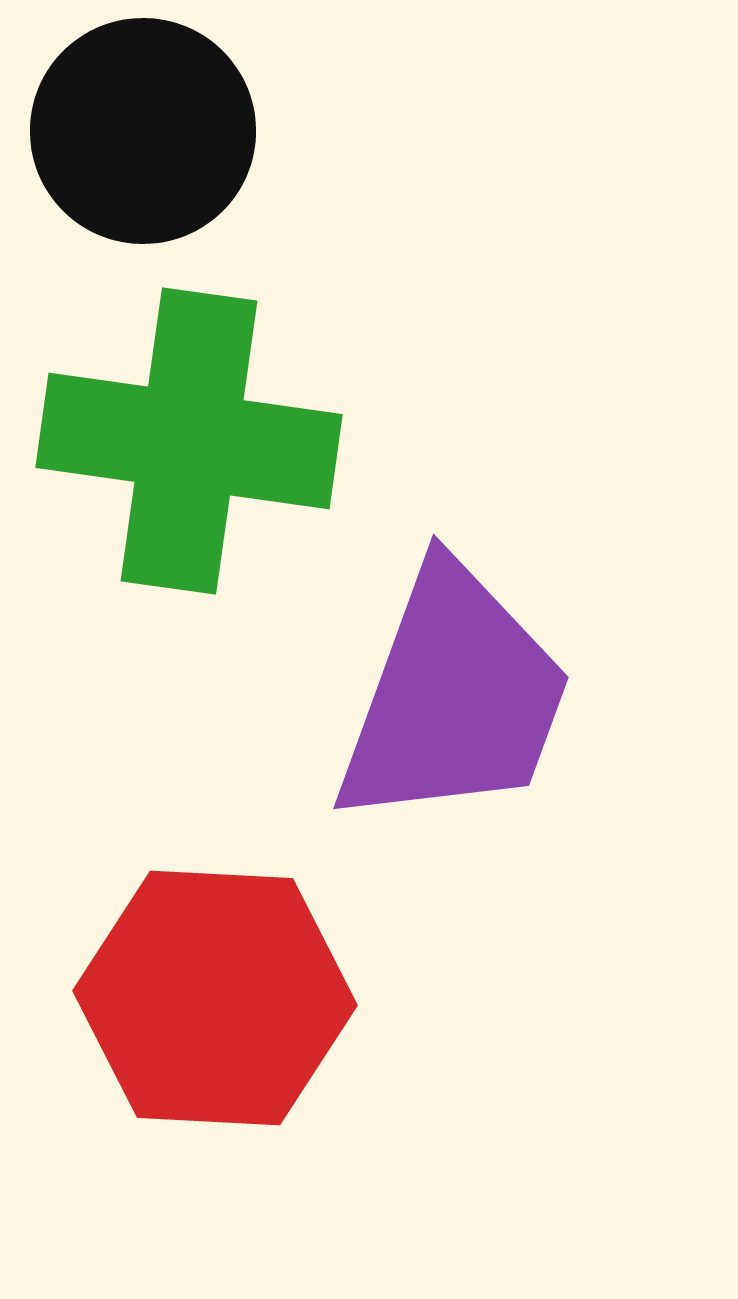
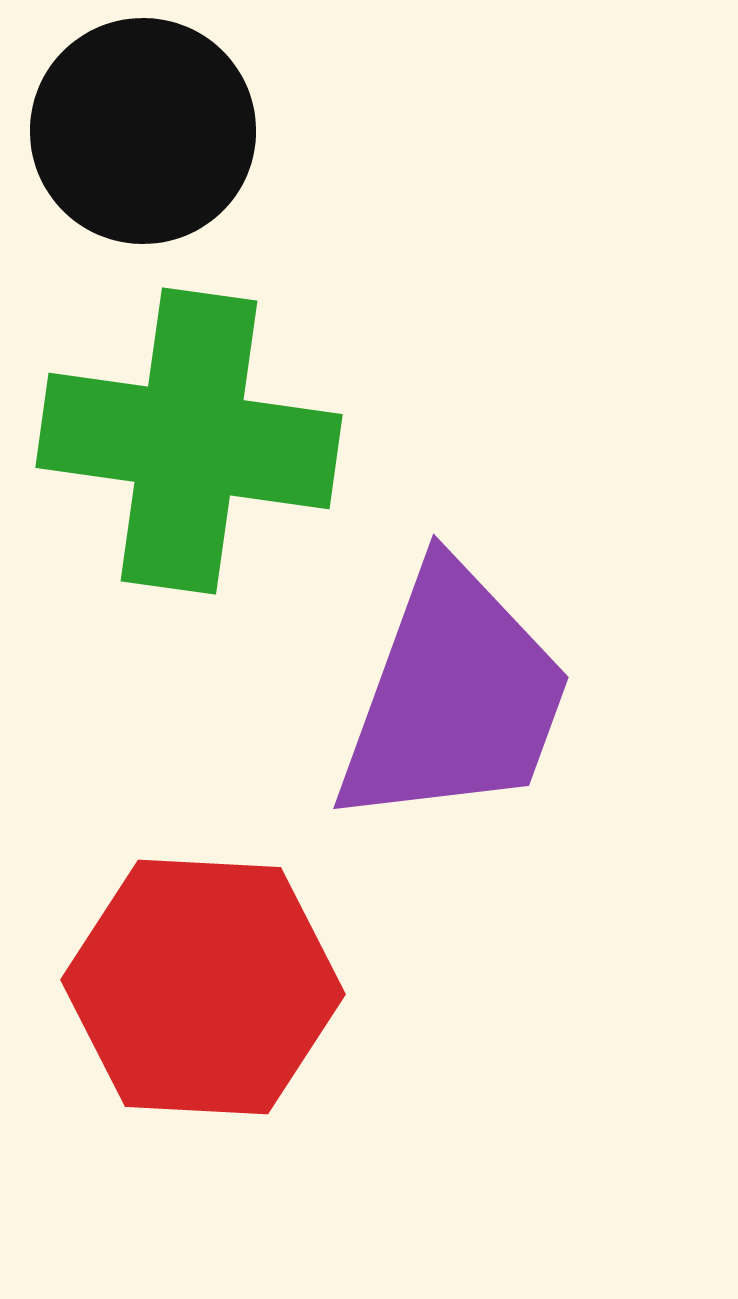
red hexagon: moved 12 px left, 11 px up
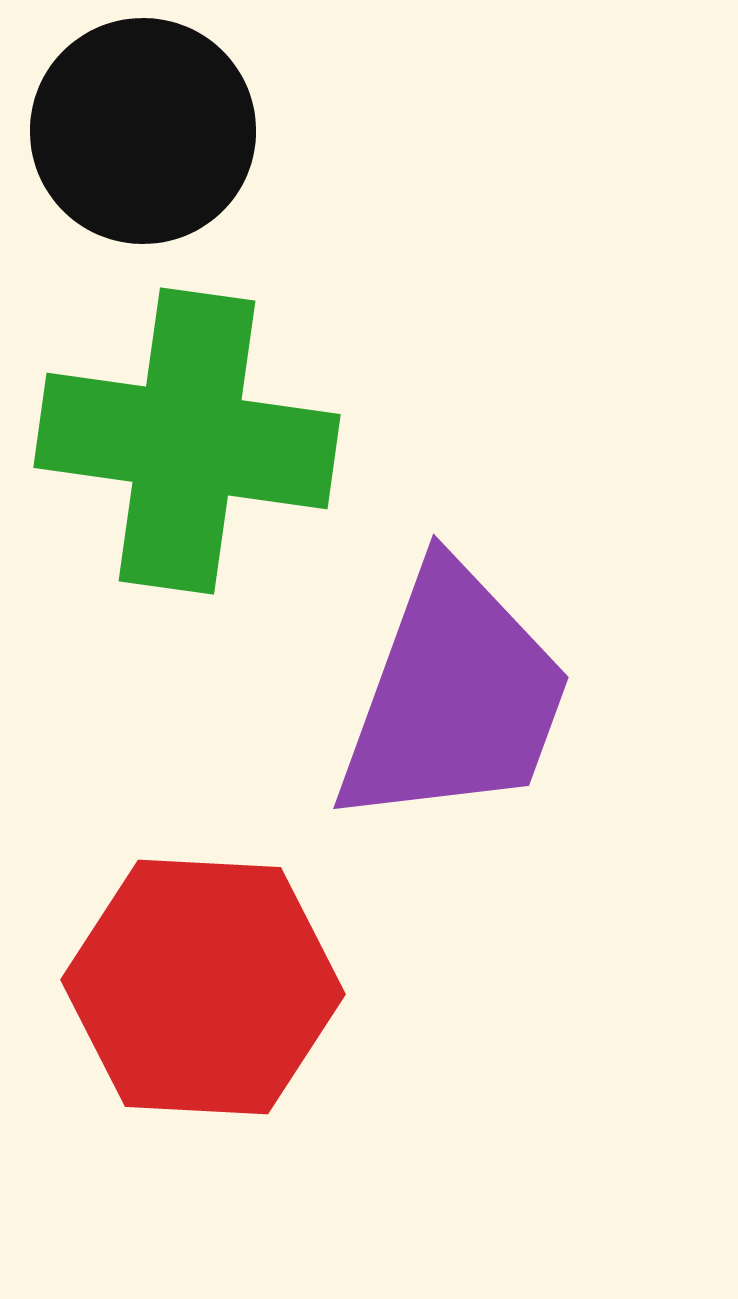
green cross: moved 2 px left
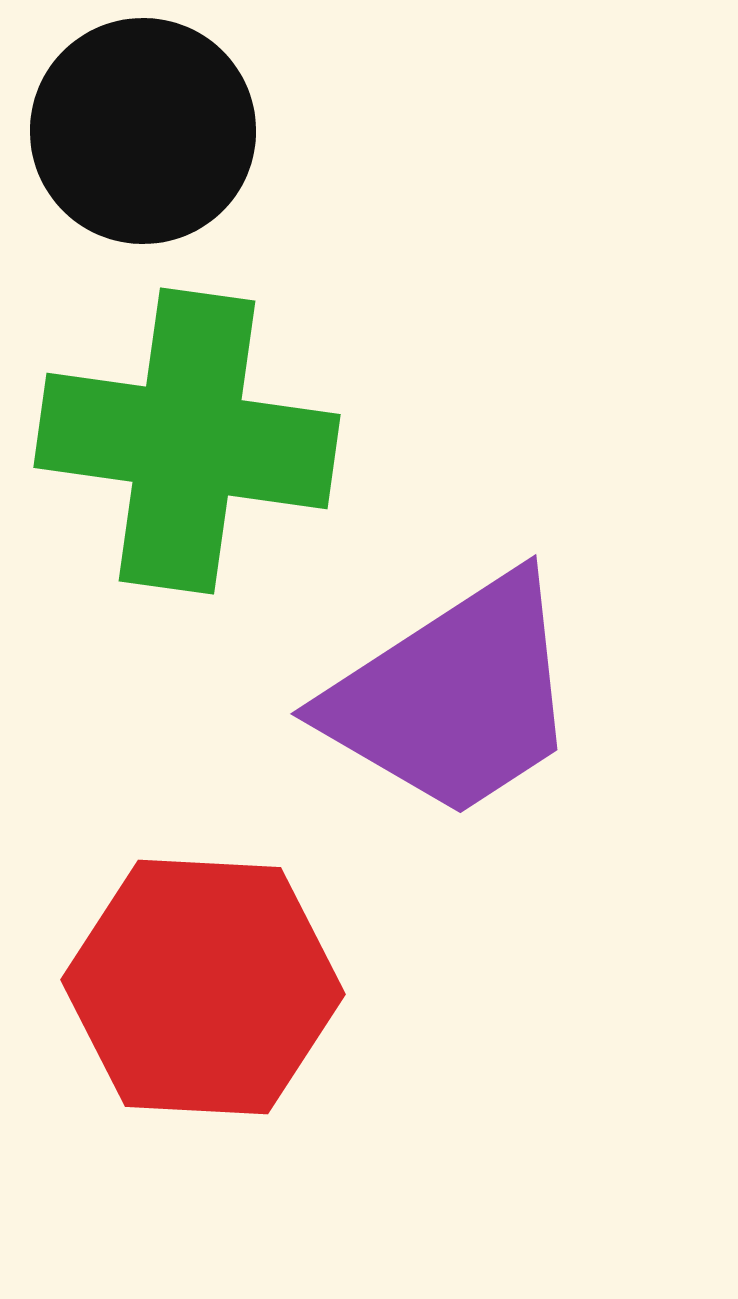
purple trapezoid: rotated 37 degrees clockwise
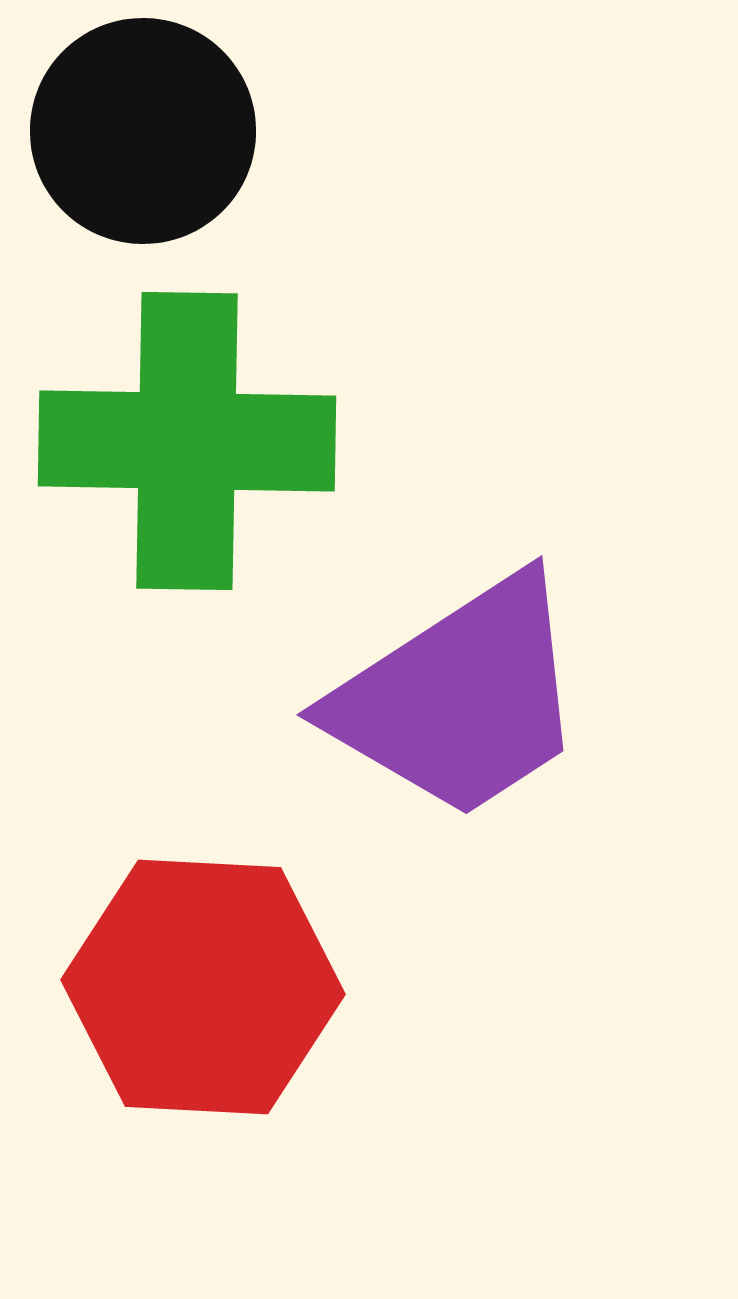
green cross: rotated 7 degrees counterclockwise
purple trapezoid: moved 6 px right, 1 px down
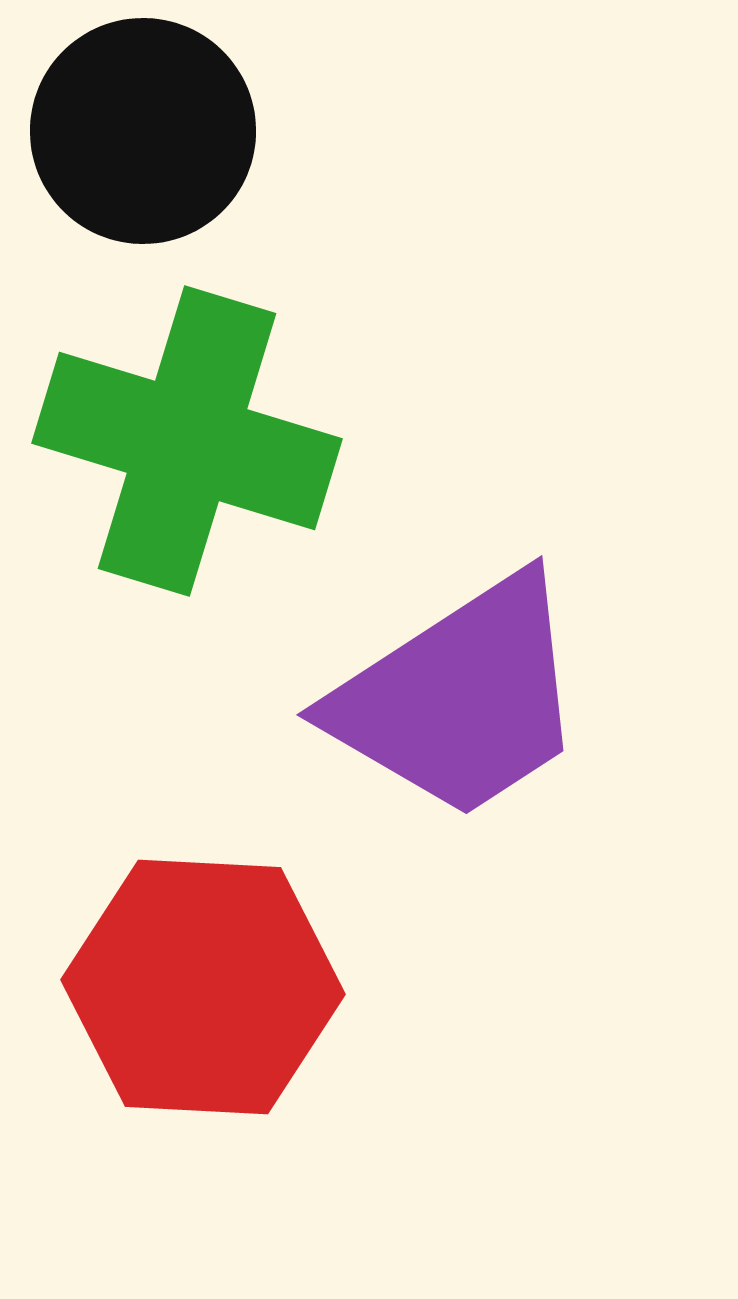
green cross: rotated 16 degrees clockwise
